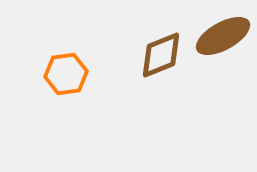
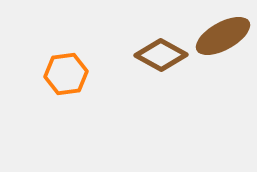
brown diamond: rotated 51 degrees clockwise
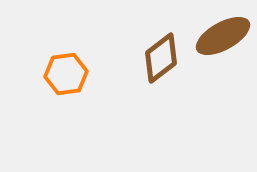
brown diamond: moved 3 px down; rotated 66 degrees counterclockwise
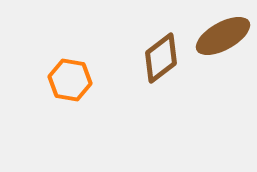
orange hexagon: moved 4 px right, 6 px down; rotated 18 degrees clockwise
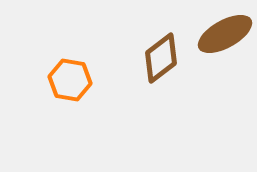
brown ellipse: moved 2 px right, 2 px up
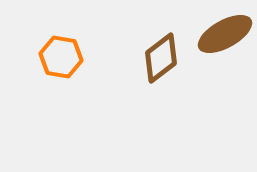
orange hexagon: moved 9 px left, 23 px up
